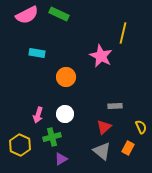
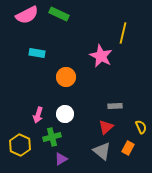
red triangle: moved 2 px right
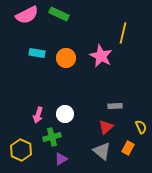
orange circle: moved 19 px up
yellow hexagon: moved 1 px right, 5 px down
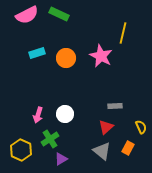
cyan rectangle: rotated 28 degrees counterclockwise
green cross: moved 2 px left, 2 px down; rotated 18 degrees counterclockwise
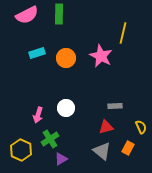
green rectangle: rotated 66 degrees clockwise
white circle: moved 1 px right, 6 px up
red triangle: rotated 28 degrees clockwise
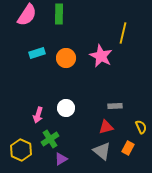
pink semicircle: rotated 30 degrees counterclockwise
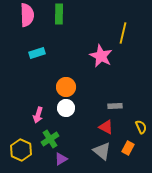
pink semicircle: rotated 35 degrees counterclockwise
orange circle: moved 29 px down
red triangle: rotated 42 degrees clockwise
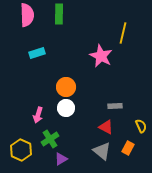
yellow semicircle: moved 1 px up
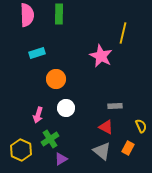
orange circle: moved 10 px left, 8 px up
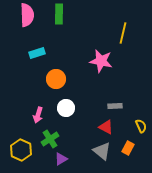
pink star: moved 5 px down; rotated 15 degrees counterclockwise
